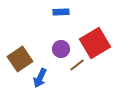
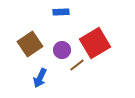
purple circle: moved 1 px right, 1 px down
brown square: moved 10 px right, 15 px up
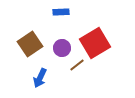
purple circle: moved 2 px up
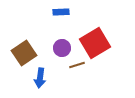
brown square: moved 6 px left, 9 px down
brown line: rotated 21 degrees clockwise
blue arrow: rotated 18 degrees counterclockwise
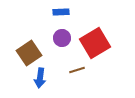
purple circle: moved 10 px up
brown square: moved 5 px right
brown line: moved 5 px down
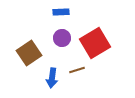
blue arrow: moved 12 px right
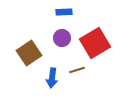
blue rectangle: moved 3 px right
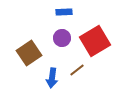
red square: moved 2 px up
brown line: rotated 21 degrees counterclockwise
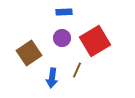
brown line: rotated 28 degrees counterclockwise
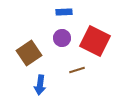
red square: rotated 32 degrees counterclockwise
brown line: rotated 49 degrees clockwise
blue arrow: moved 12 px left, 7 px down
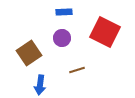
red square: moved 10 px right, 9 px up
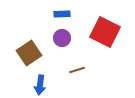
blue rectangle: moved 2 px left, 2 px down
